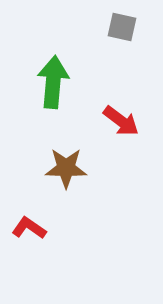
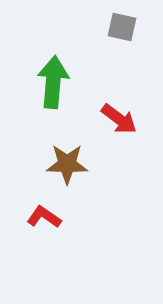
red arrow: moved 2 px left, 2 px up
brown star: moved 1 px right, 4 px up
red L-shape: moved 15 px right, 11 px up
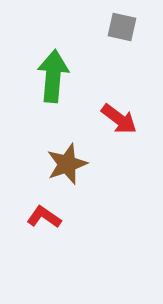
green arrow: moved 6 px up
brown star: rotated 21 degrees counterclockwise
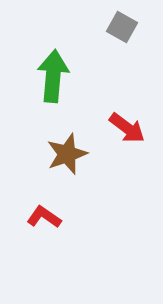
gray square: rotated 16 degrees clockwise
red arrow: moved 8 px right, 9 px down
brown star: moved 10 px up
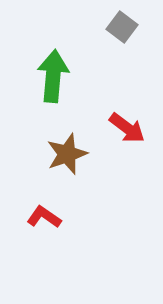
gray square: rotated 8 degrees clockwise
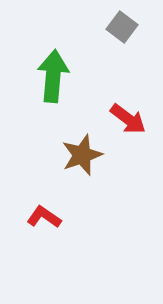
red arrow: moved 1 px right, 9 px up
brown star: moved 15 px right, 1 px down
